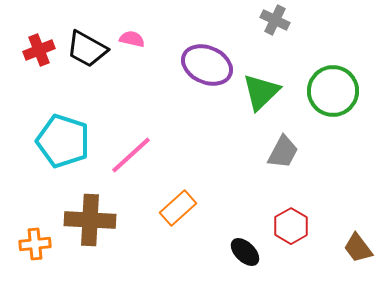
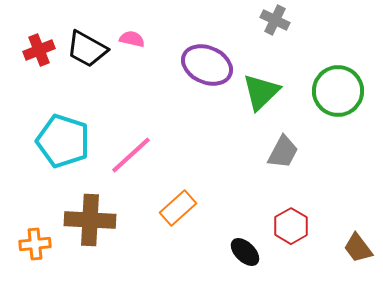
green circle: moved 5 px right
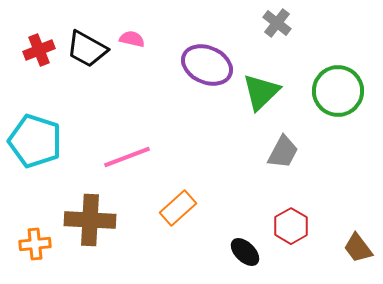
gray cross: moved 2 px right, 3 px down; rotated 12 degrees clockwise
cyan pentagon: moved 28 px left
pink line: moved 4 px left, 2 px down; rotated 21 degrees clockwise
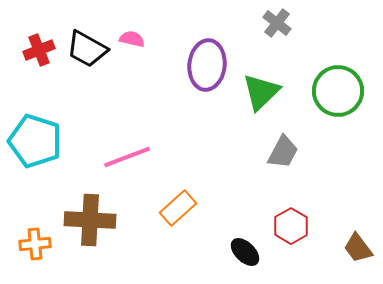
purple ellipse: rotated 72 degrees clockwise
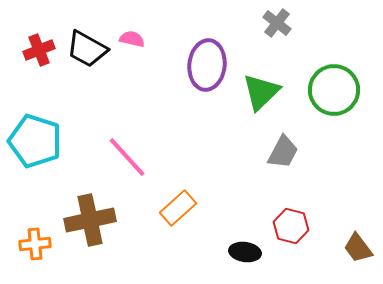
green circle: moved 4 px left, 1 px up
pink line: rotated 69 degrees clockwise
brown cross: rotated 15 degrees counterclockwise
red hexagon: rotated 16 degrees counterclockwise
black ellipse: rotated 36 degrees counterclockwise
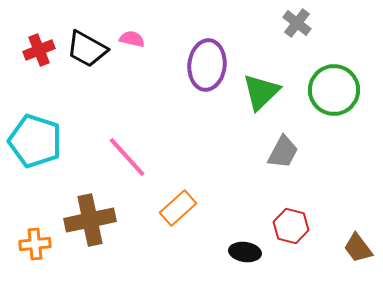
gray cross: moved 20 px right
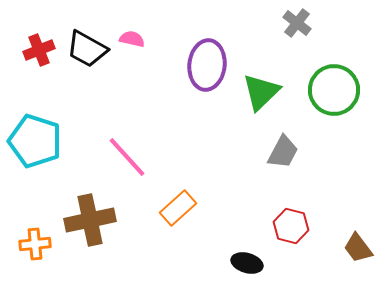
black ellipse: moved 2 px right, 11 px down; rotated 8 degrees clockwise
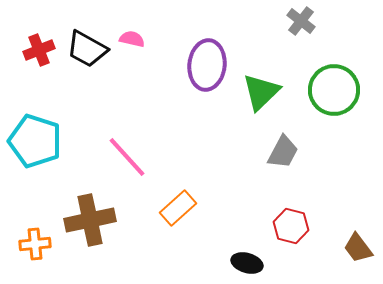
gray cross: moved 4 px right, 2 px up
